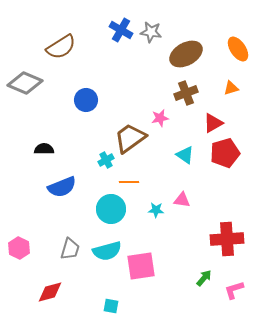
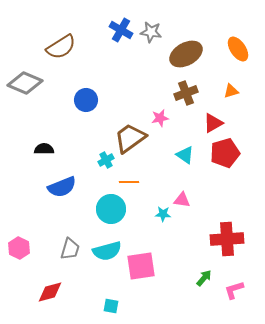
orange triangle: moved 3 px down
cyan star: moved 7 px right, 4 px down
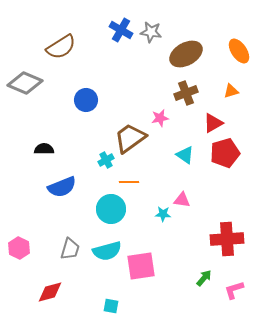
orange ellipse: moved 1 px right, 2 px down
